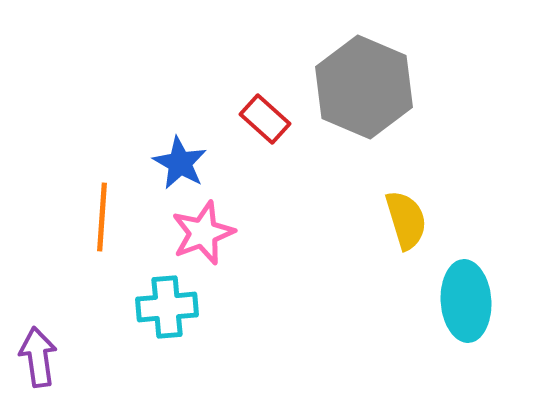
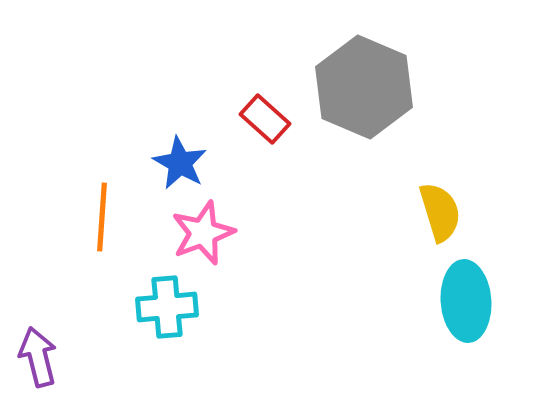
yellow semicircle: moved 34 px right, 8 px up
purple arrow: rotated 6 degrees counterclockwise
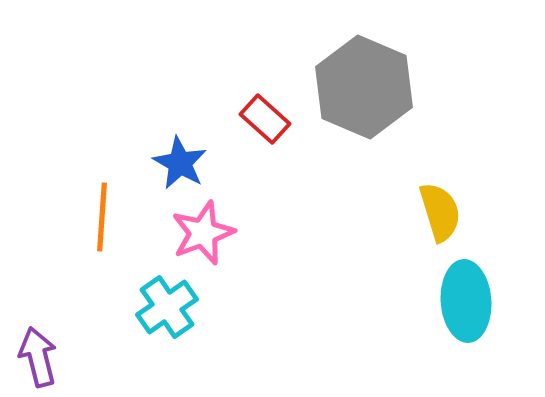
cyan cross: rotated 30 degrees counterclockwise
